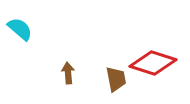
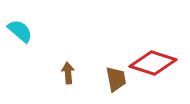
cyan semicircle: moved 2 px down
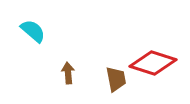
cyan semicircle: moved 13 px right
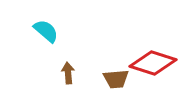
cyan semicircle: moved 13 px right
brown trapezoid: rotated 96 degrees clockwise
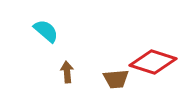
red diamond: moved 1 px up
brown arrow: moved 1 px left, 1 px up
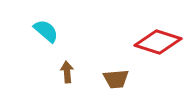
red diamond: moved 5 px right, 20 px up
